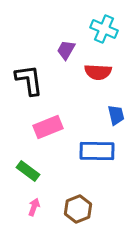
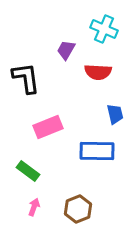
black L-shape: moved 3 px left, 2 px up
blue trapezoid: moved 1 px left, 1 px up
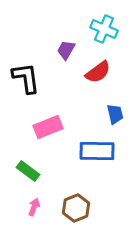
red semicircle: rotated 40 degrees counterclockwise
brown hexagon: moved 2 px left, 1 px up
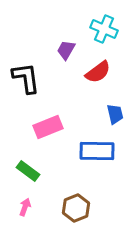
pink arrow: moved 9 px left
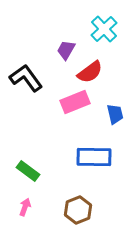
cyan cross: rotated 24 degrees clockwise
red semicircle: moved 8 px left
black L-shape: rotated 28 degrees counterclockwise
pink rectangle: moved 27 px right, 25 px up
blue rectangle: moved 3 px left, 6 px down
brown hexagon: moved 2 px right, 2 px down
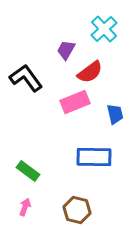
brown hexagon: moved 1 px left; rotated 24 degrees counterclockwise
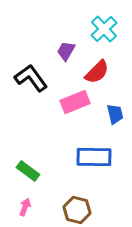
purple trapezoid: moved 1 px down
red semicircle: moved 7 px right; rotated 8 degrees counterclockwise
black L-shape: moved 5 px right
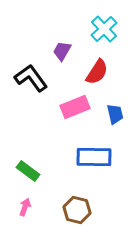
purple trapezoid: moved 4 px left
red semicircle: rotated 12 degrees counterclockwise
pink rectangle: moved 5 px down
